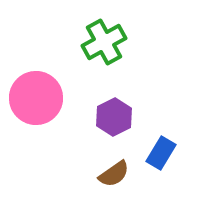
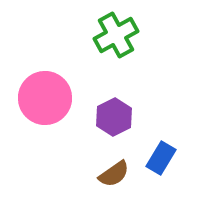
green cross: moved 12 px right, 7 px up
pink circle: moved 9 px right
blue rectangle: moved 5 px down
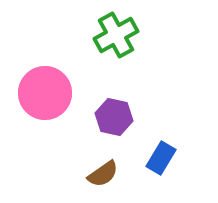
pink circle: moved 5 px up
purple hexagon: rotated 21 degrees counterclockwise
brown semicircle: moved 11 px left
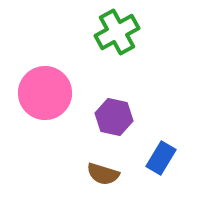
green cross: moved 1 px right, 3 px up
brown semicircle: rotated 52 degrees clockwise
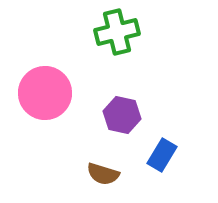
green cross: rotated 15 degrees clockwise
purple hexagon: moved 8 px right, 2 px up
blue rectangle: moved 1 px right, 3 px up
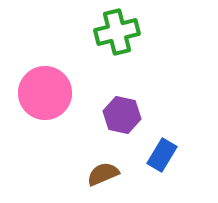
brown semicircle: rotated 140 degrees clockwise
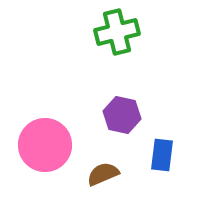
pink circle: moved 52 px down
blue rectangle: rotated 24 degrees counterclockwise
